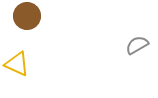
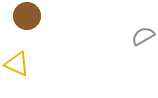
gray semicircle: moved 6 px right, 9 px up
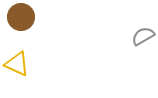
brown circle: moved 6 px left, 1 px down
